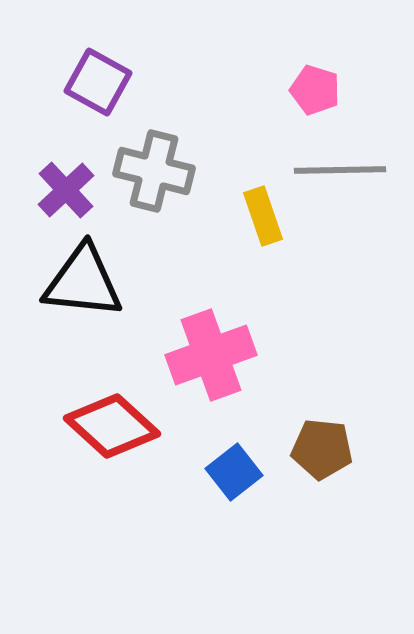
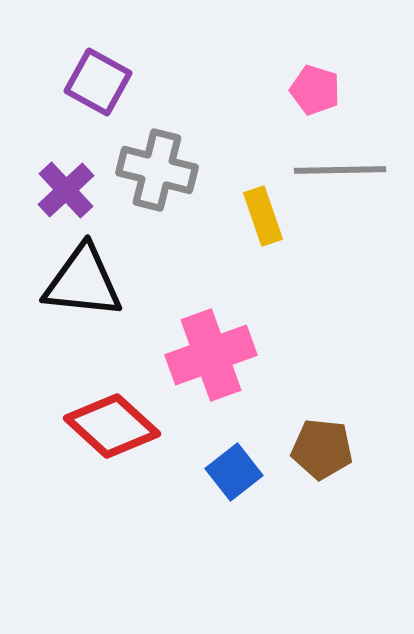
gray cross: moved 3 px right, 1 px up
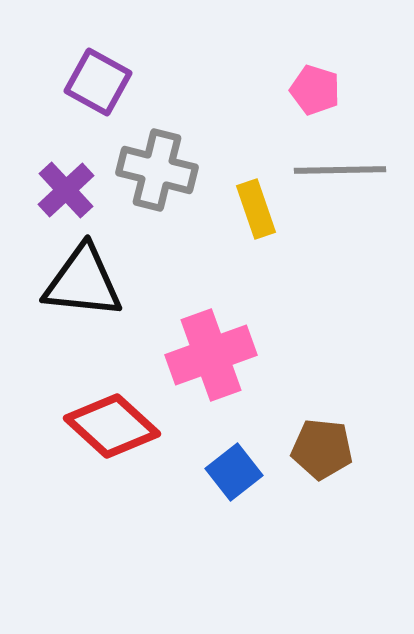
yellow rectangle: moved 7 px left, 7 px up
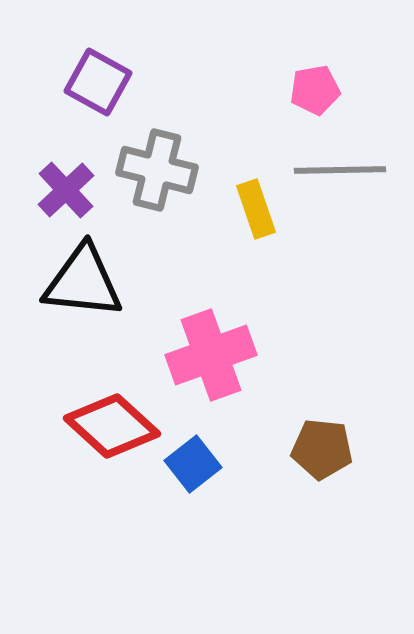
pink pentagon: rotated 27 degrees counterclockwise
blue square: moved 41 px left, 8 px up
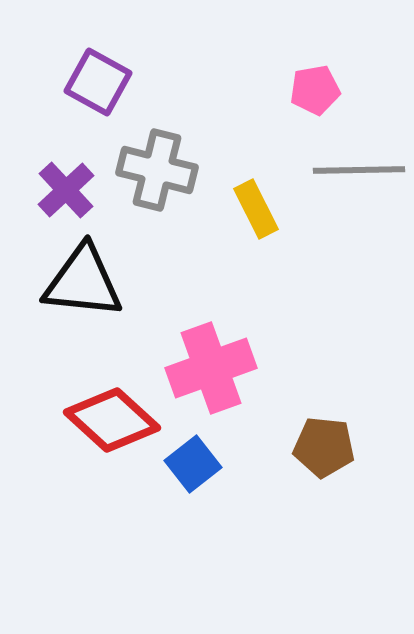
gray line: moved 19 px right
yellow rectangle: rotated 8 degrees counterclockwise
pink cross: moved 13 px down
red diamond: moved 6 px up
brown pentagon: moved 2 px right, 2 px up
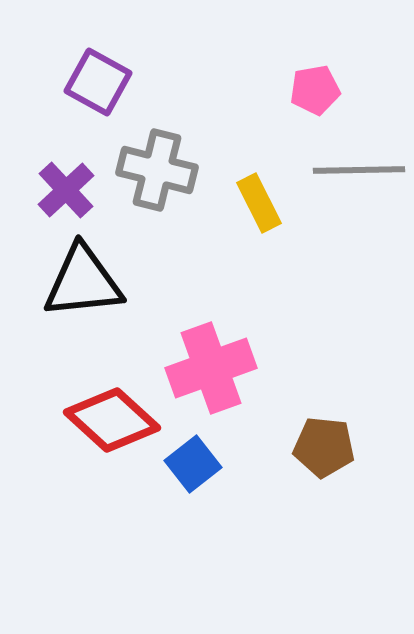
yellow rectangle: moved 3 px right, 6 px up
black triangle: rotated 12 degrees counterclockwise
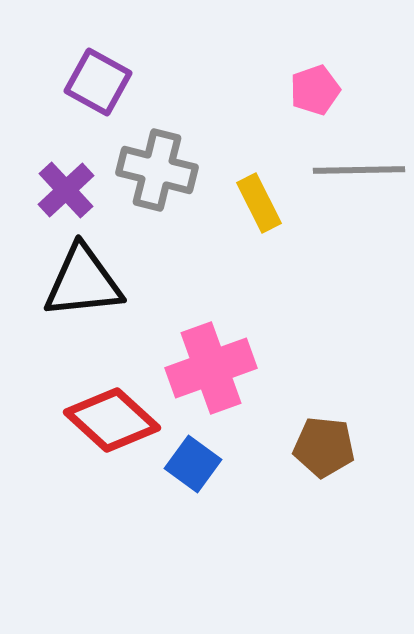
pink pentagon: rotated 9 degrees counterclockwise
blue square: rotated 16 degrees counterclockwise
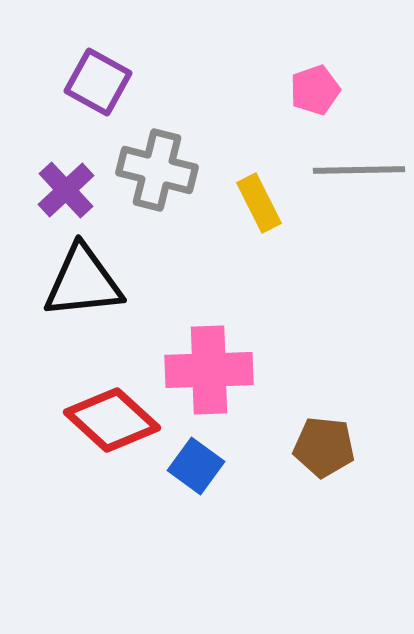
pink cross: moved 2 px left, 2 px down; rotated 18 degrees clockwise
blue square: moved 3 px right, 2 px down
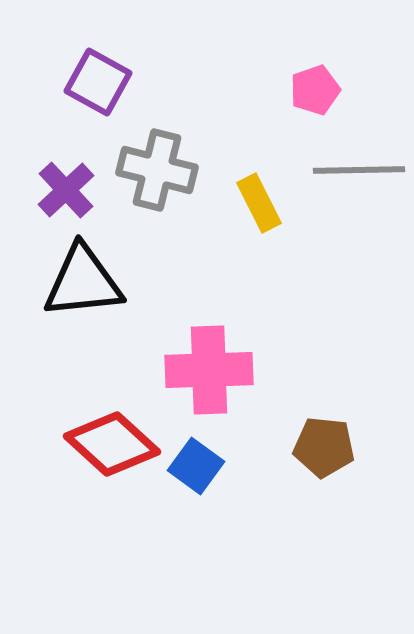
red diamond: moved 24 px down
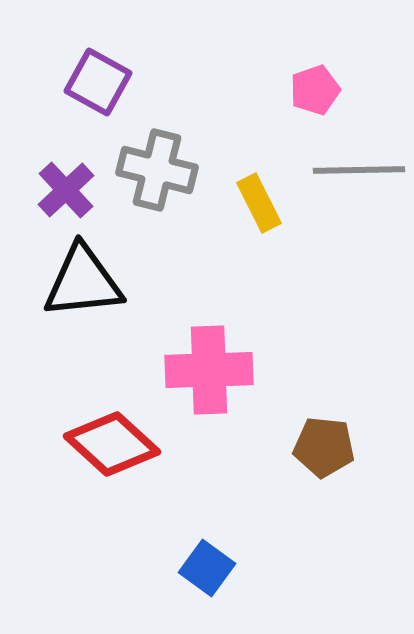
blue square: moved 11 px right, 102 px down
